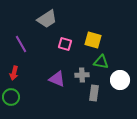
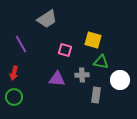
pink square: moved 6 px down
purple triangle: rotated 18 degrees counterclockwise
gray rectangle: moved 2 px right, 2 px down
green circle: moved 3 px right
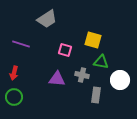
purple line: rotated 42 degrees counterclockwise
gray cross: rotated 16 degrees clockwise
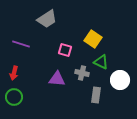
yellow square: moved 1 px up; rotated 18 degrees clockwise
green triangle: rotated 14 degrees clockwise
gray cross: moved 2 px up
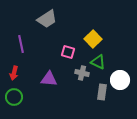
yellow square: rotated 12 degrees clockwise
purple line: rotated 60 degrees clockwise
pink square: moved 3 px right, 2 px down
green triangle: moved 3 px left
purple triangle: moved 8 px left
gray rectangle: moved 6 px right, 3 px up
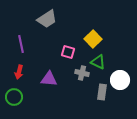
red arrow: moved 5 px right, 1 px up
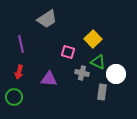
white circle: moved 4 px left, 6 px up
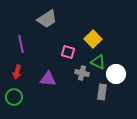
red arrow: moved 2 px left
purple triangle: moved 1 px left
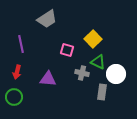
pink square: moved 1 px left, 2 px up
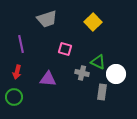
gray trapezoid: rotated 15 degrees clockwise
yellow square: moved 17 px up
pink square: moved 2 px left, 1 px up
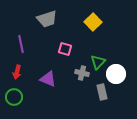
green triangle: rotated 49 degrees clockwise
purple triangle: rotated 18 degrees clockwise
gray rectangle: rotated 21 degrees counterclockwise
